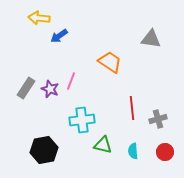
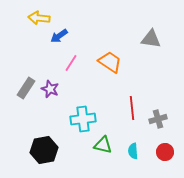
pink line: moved 18 px up; rotated 12 degrees clockwise
cyan cross: moved 1 px right, 1 px up
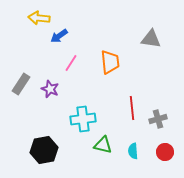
orange trapezoid: rotated 50 degrees clockwise
gray rectangle: moved 5 px left, 4 px up
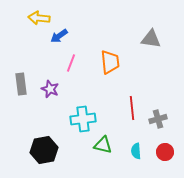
pink line: rotated 12 degrees counterclockwise
gray rectangle: rotated 40 degrees counterclockwise
cyan semicircle: moved 3 px right
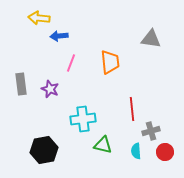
blue arrow: rotated 30 degrees clockwise
red line: moved 1 px down
gray cross: moved 7 px left, 12 px down
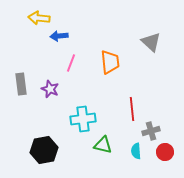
gray triangle: moved 3 px down; rotated 35 degrees clockwise
